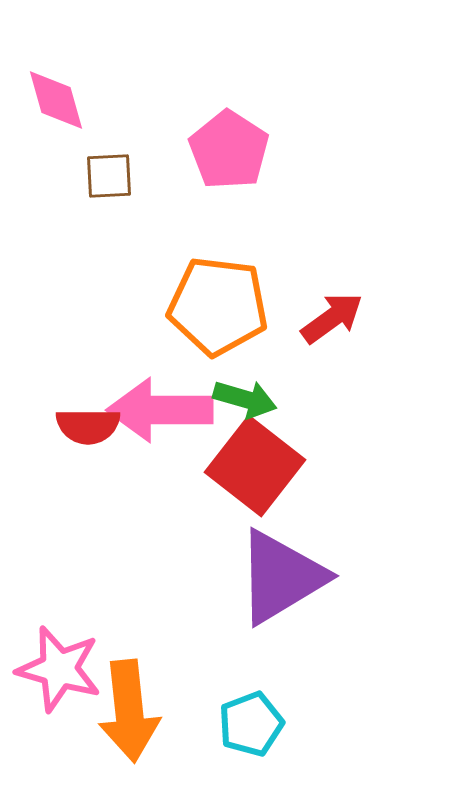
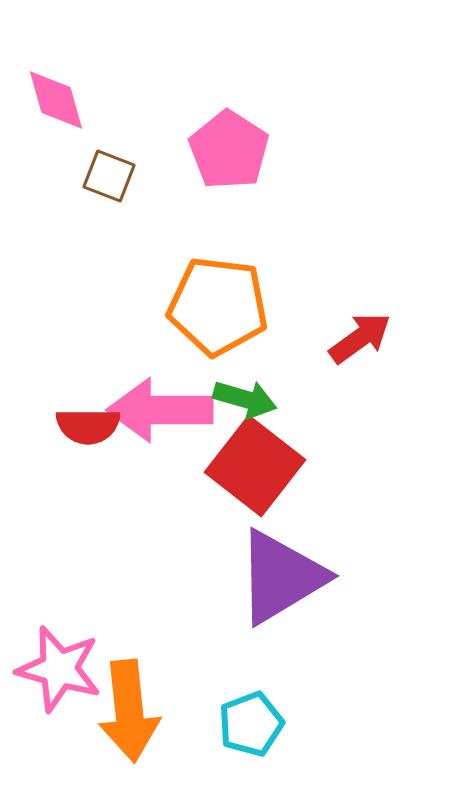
brown square: rotated 24 degrees clockwise
red arrow: moved 28 px right, 20 px down
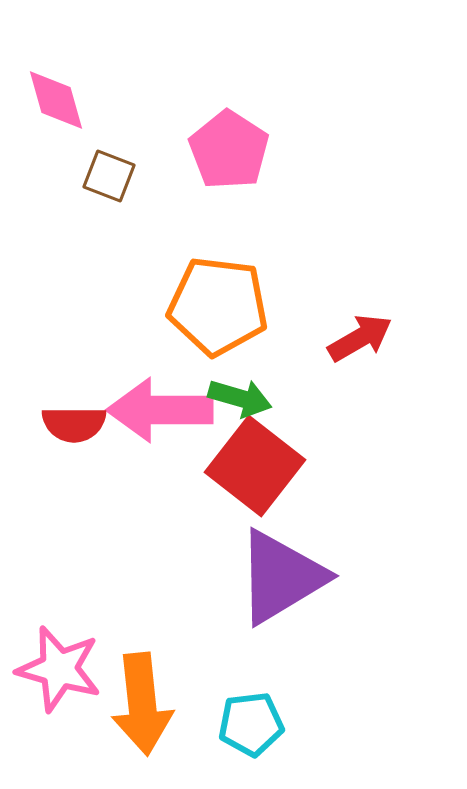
red arrow: rotated 6 degrees clockwise
green arrow: moved 5 px left, 1 px up
red semicircle: moved 14 px left, 2 px up
orange arrow: moved 13 px right, 7 px up
cyan pentagon: rotated 14 degrees clockwise
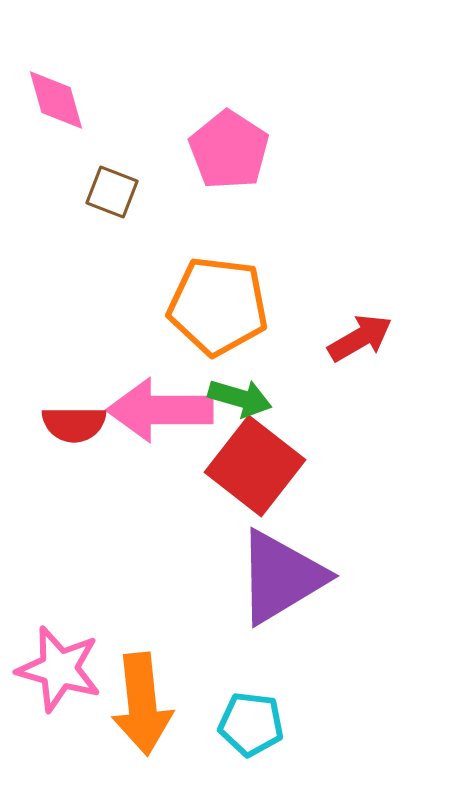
brown square: moved 3 px right, 16 px down
cyan pentagon: rotated 14 degrees clockwise
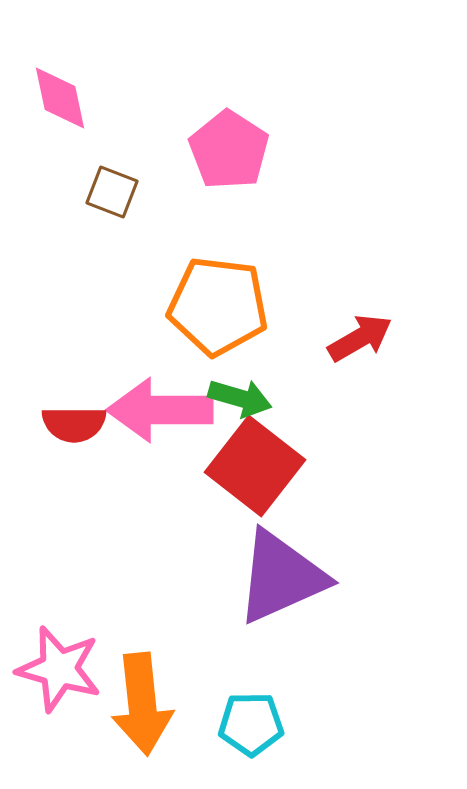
pink diamond: moved 4 px right, 2 px up; rotated 4 degrees clockwise
purple triangle: rotated 7 degrees clockwise
cyan pentagon: rotated 8 degrees counterclockwise
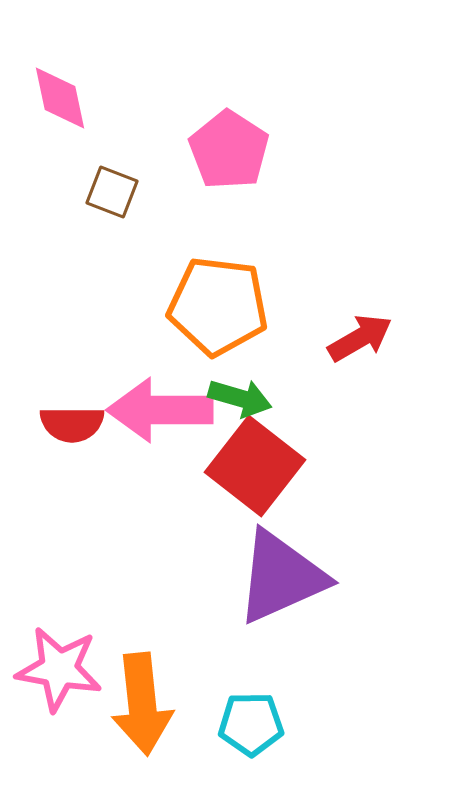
red semicircle: moved 2 px left
pink star: rotated 6 degrees counterclockwise
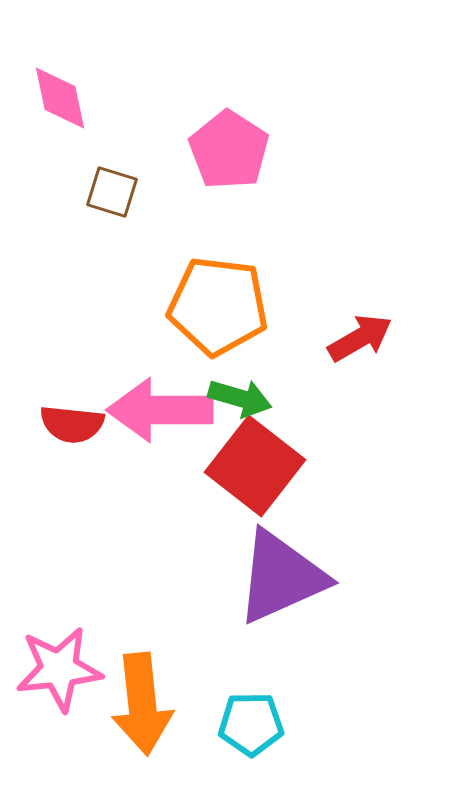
brown square: rotated 4 degrees counterclockwise
red semicircle: rotated 6 degrees clockwise
pink star: rotated 16 degrees counterclockwise
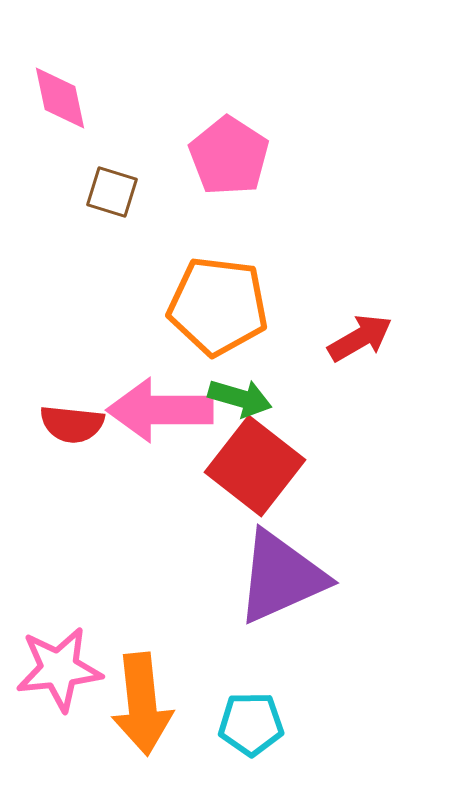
pink pentagon: moved 6 px down
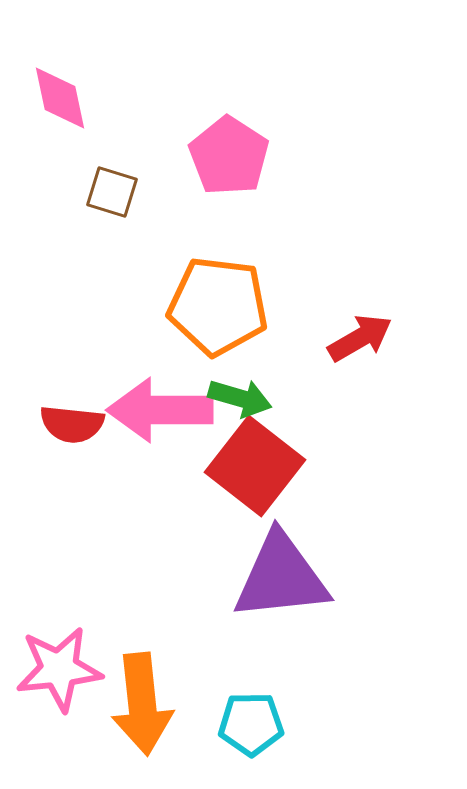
purple triangle: rotated 18 degrees clockwise
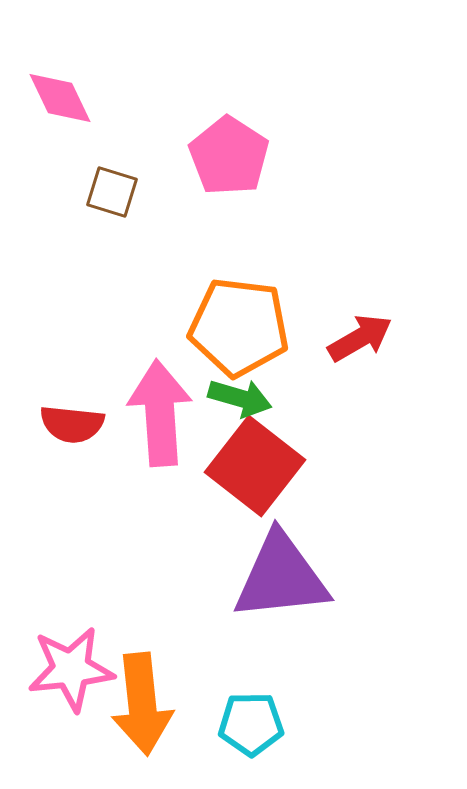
pink diamond: rotated 14 degrees counterclockwise
orange pentagon: moved 21 px right, 21 px down
pink arrow: moved 3 px down; rotated 86 degrees clockwise
pink star: moved 12 px right
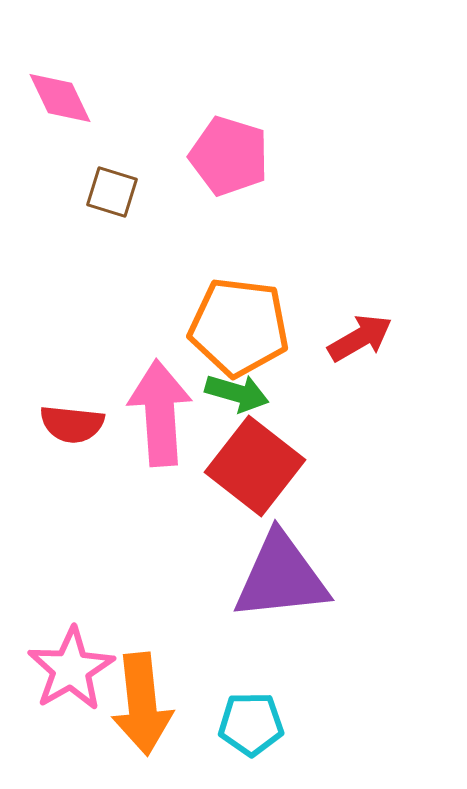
pink pentagon: rotated 16 degrees counterclockwise
green arrow: moved 3 px left, 5 px up
pink star: rotated 24 degrees counterclockwise
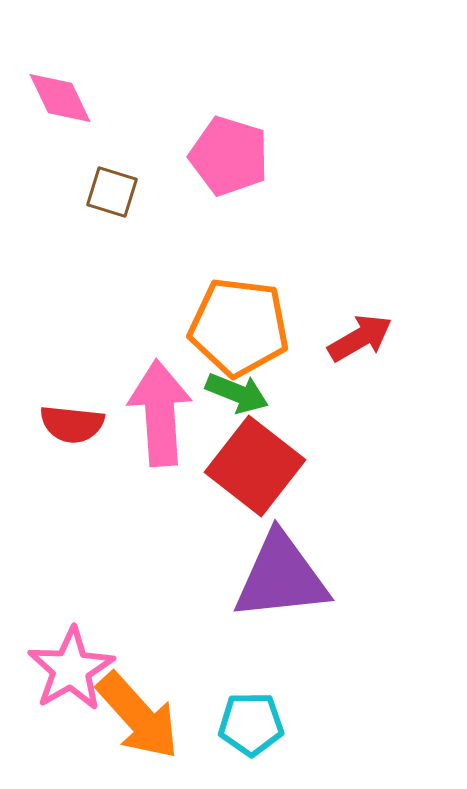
green arrow: rotated 6 degrees clockwise
orange arrow: moved 4 px left, 12 px down; rotated 36 degrees counterclockwise
